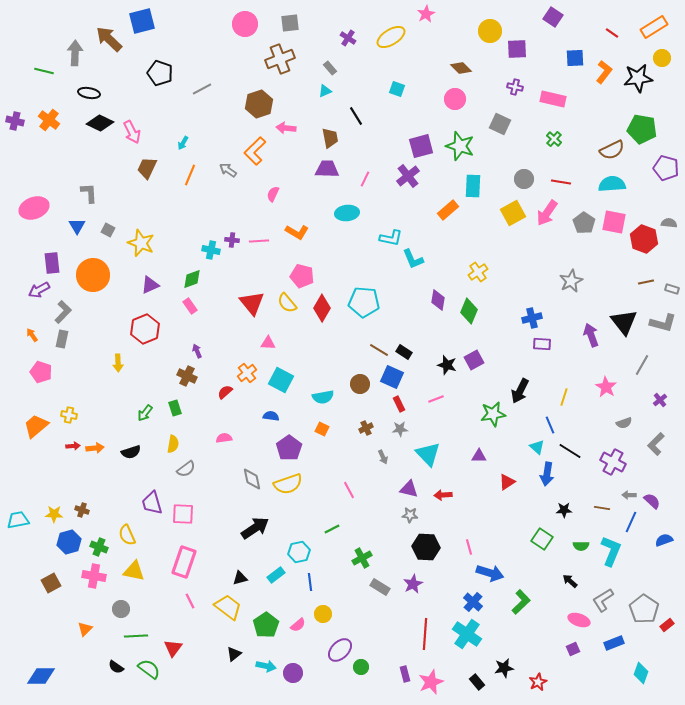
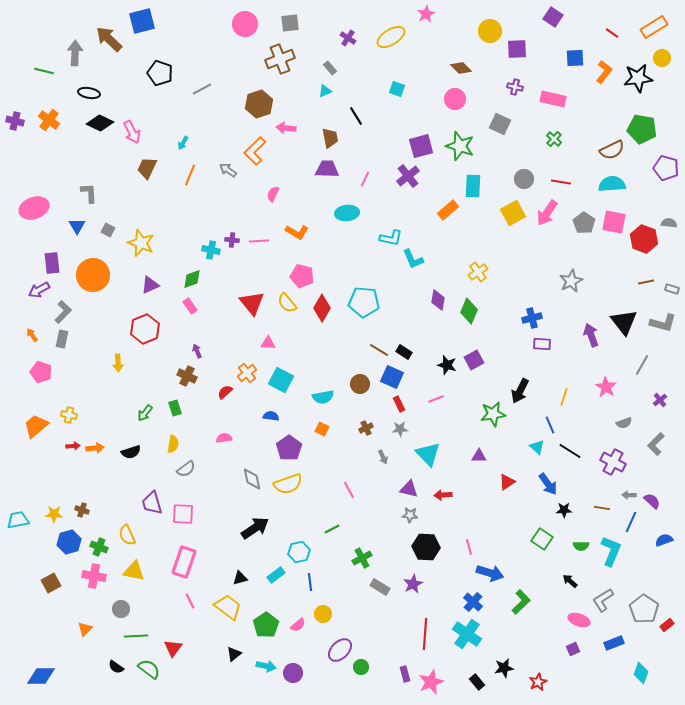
blue arrow at (547, 474): moved 1 px right, 10 px down; rotated 45 degrees counterclockwise
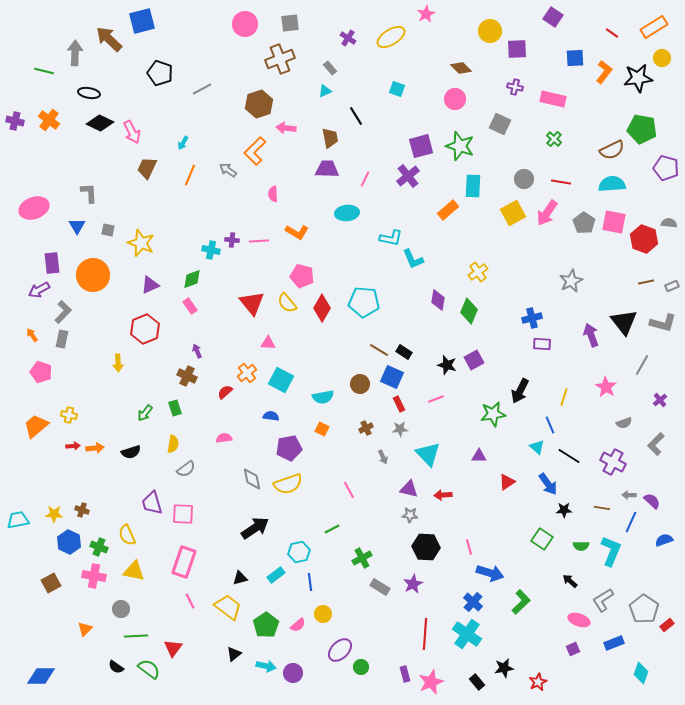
pink semicircle at (273, 194): rotated 28 degrees counterclockwise
gray square at (108, 230): rotated 16 degrees counterclockwise
gray rectangle at (672, 289): moved 3 px up; rotated 40 degrees counterclockwise
purple pentagon at (289, 448): rotated 25 degrees clockwise
black line at (570, 451): moved 1 px left, 5 px down
blue hexagon at (69, 542): rotated 20 degrees counterclockwise
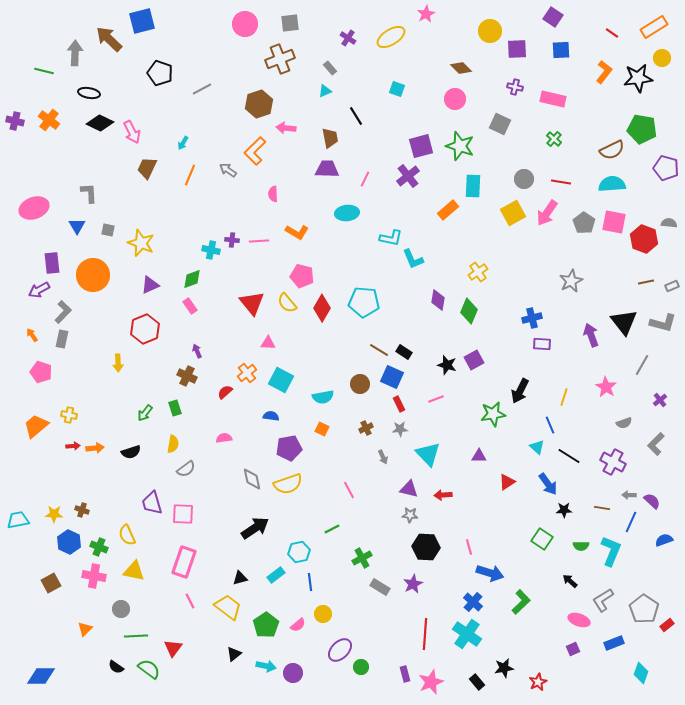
blue square at (575, 58): moved 14 px left, 8 px up
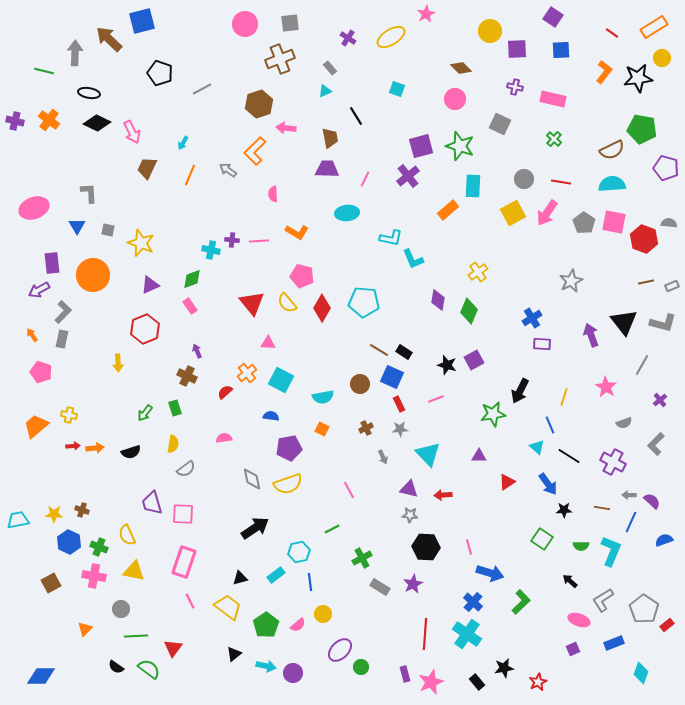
black diamond at (100, 123): moved 3 px left
blue cross at (532, 318): rotated 18 degrees counterclockwise
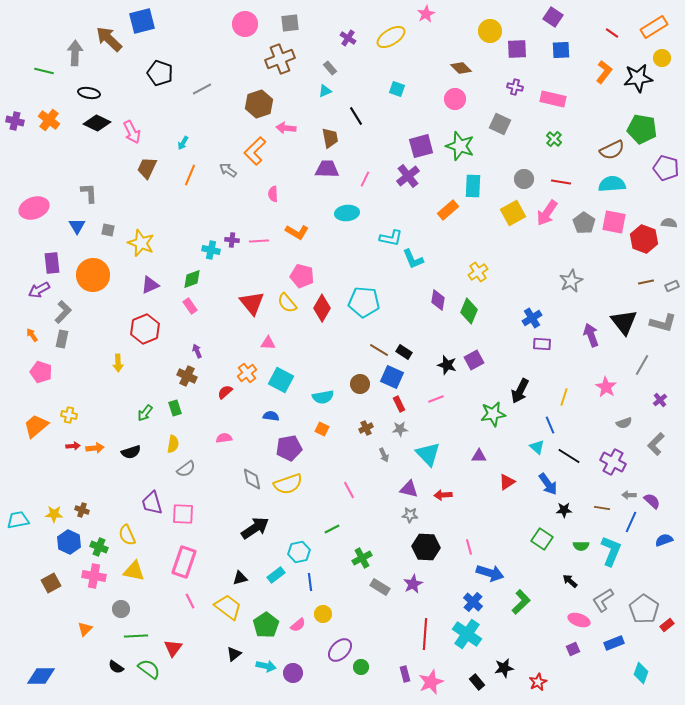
gray arrow at (383, 457): moved 1 px right, 2 px up
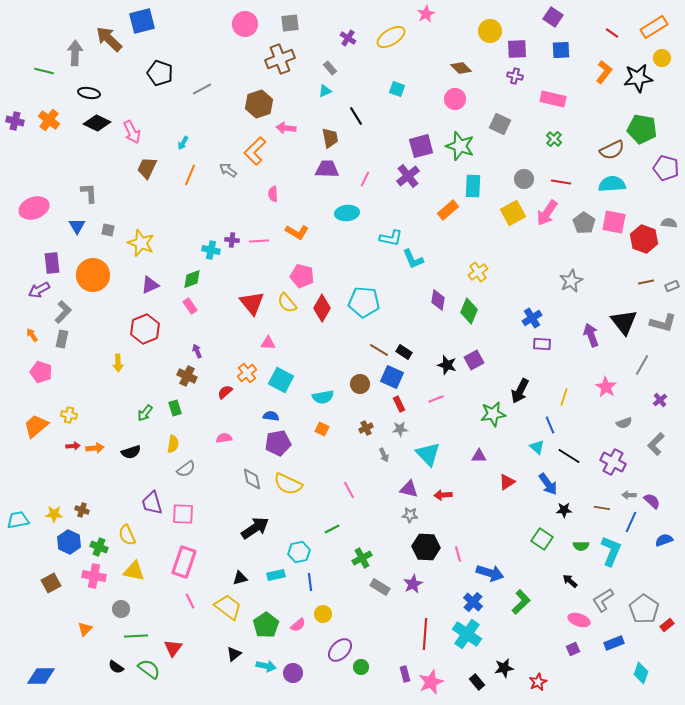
purple cross at (515, 87): moved 11 px up
purple pentagon at (289, 448): moved 11 px left, 5 px up
yellow semicircle at (288, 484): rotated 44 degrees clockwise
pink line at (469, 547): moved 11 px left, 7 px down
cyan rectangle at (276, 575): rotated 24 degrees clockwise
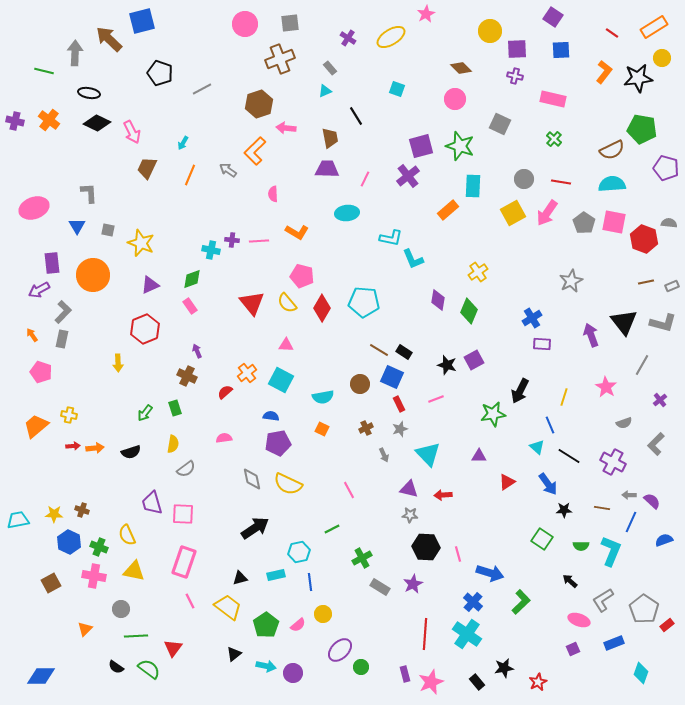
pink triangle at (268, 343): moved 18 px right, 2 px down
gray star at (400, 429): rotated 14 degrees counterclockwise
